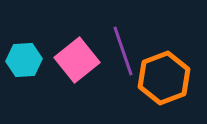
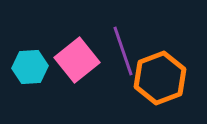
cyan hexagon: moved 6 px right, 7 px down
orange hexagon: moved 4 px left
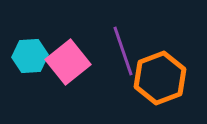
pink square: moved 9 px left, 2 px down
cyan hexagon: moved 11 px up
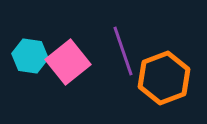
cyan hexagon: rotated 12 degrees clockwise
orange hexagon: moved 4 px right
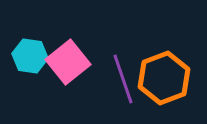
purple line: moved 28 px down
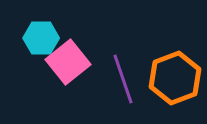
cyan hexagon: moved 11 px right, 18 px up; rotated 8 degrees counterclockwise
orange hexagon: moved 11 px right
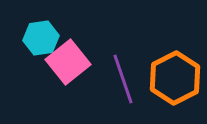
cyan hexagon: rotated 8 degrees counterclockwise
orange hexagon: rotated 6 degrees counterclockwise
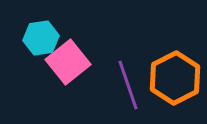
purple line: moved 5 px right, 6 px down
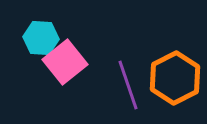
cyan hexagon: rotated 12 degrees clockwise
pink square: moved 3 px left
